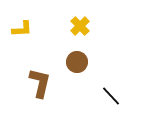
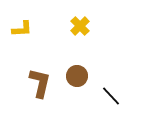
brown circle: moved 14 px down
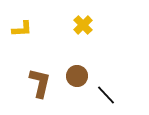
yellow cross: moved 3 px right, 1 px up
black line: moved 5 px left, 1 px up
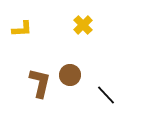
brown circle: moved 7 px left, 1 px up
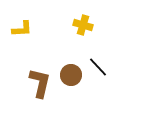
yellow cross: rotated 30 degrees counterclockwise
brown circle: moved 1 px right
black line: moved 8 px left, 28 px up
